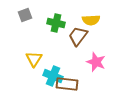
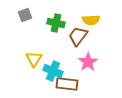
pink star: moved 8 px left; rotated 18 degrees clockwise
cyan cross: moved 5 px up
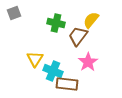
gray square: moved 11 px left, 2 px up
yellow semicircle: rotated 132 degrees clockwise
yellow triangle: moved 1 px right
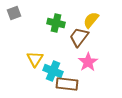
brown trapezoid: moved 1 px right, 1 px down
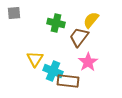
gray square: rotated 16 degrees clockwise
brown rectangle: moved 1 px right, 3 px up
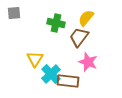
yellow semicircle: moved 5 px left, 2 px up
pink star: rotated 18 degrees counterclockwise
cyan cross: moved 2 px left, 3 px down; rotated 24 degrees clockwise
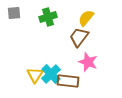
green cross: moved 8 px left, 6 px up; rotated 30 degrees counterclockwise
yellow triangle: moved 16 px down
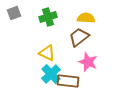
gray square: rotated 16 degrees counterclockwise
yellow semicircle: rotated 54 degrees clockwise
brown trapezoid: rotated 15 degrees clockwise
yellow triangle: moved 12 px right, 22 px up; rotated 36 degrees counterclockwise
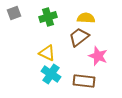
pink star: moved 10 px right, 6 px up
cyan cross: rotated 12 degrees counterclockwise
brown rectangle: moved 16 px right
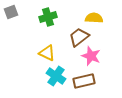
gray square: moved 3 px left, 1 px up
yellow semicircle: moved 8 px right
pink star: moved 7 px left
cyan cross: moved 5 px right, 2 px down
brown rectangle: rotated 20 degrees counterclockwise
